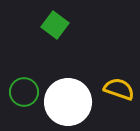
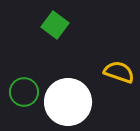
yellow semicircle: moved 17 px up
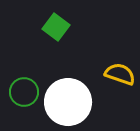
green square: moved 1 px right, 2 px down
yellow semicircle: moved 1 px right, 2 px down
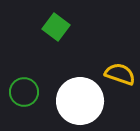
white circle: moved 12 px right, 1 px up
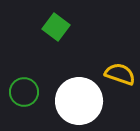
white circle: moved 1 px left
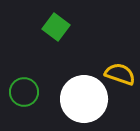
white circle: moved 5 px right, 2 px up
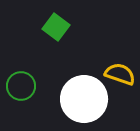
green circle: moved 3 px left, 6 px up
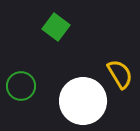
yellow semicircle: rotated 40 degrees clockwise
white circle: moved 1 px left, 2 px down
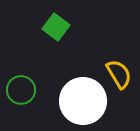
yellow semicircle: moved 1 px left
green circle: moved 4 px down
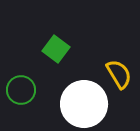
green square: moved 22 px down
white circle: moved 1 px right, 3 px down
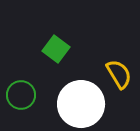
green circle: moved 5 px down
white circle: moved 3 px left
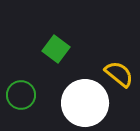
yellow semicircle: rotated 20 degrees counterclockwise
white circle: moved 4 px right, 1 px up
